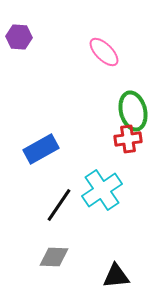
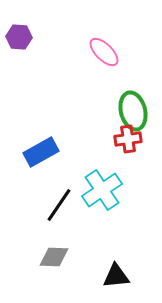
blue rectangle: moved 3 px down
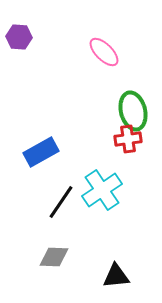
black line: moved 2 px right, 3 px up
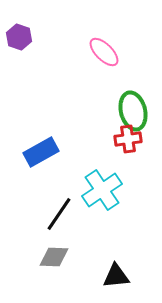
purple hexagon: rotated 15 degrees clockwise
black line: moved 2 px left, 12 px down
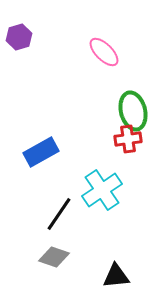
purple hexagon: rotated 25 degrees clockwise
gray diamond: rotated 16 degrees clockwise
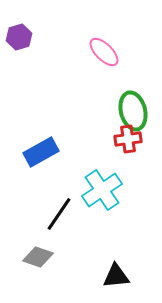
gray diamond: moved 16 px left
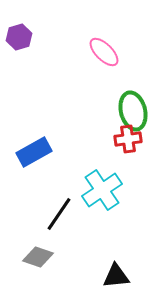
blue rectangle: moved 7 px left
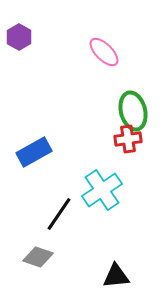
purple hexagon: rotated 15 degrees counterclockwise
